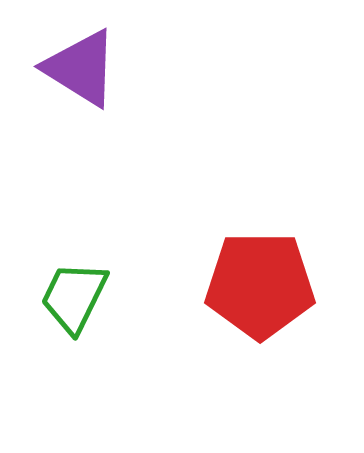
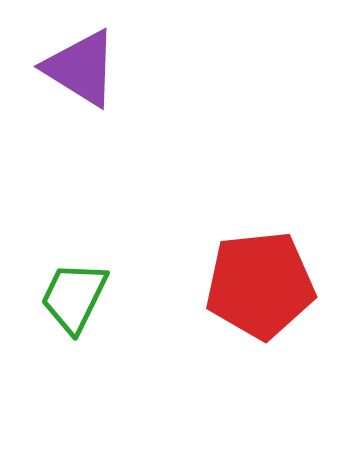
red pentagon: rotated 6 degrees counterclockwise
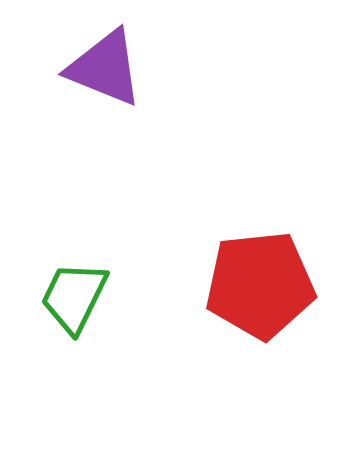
purple triangle: moved 24 px right; rotated 10 degrees counterclockwise
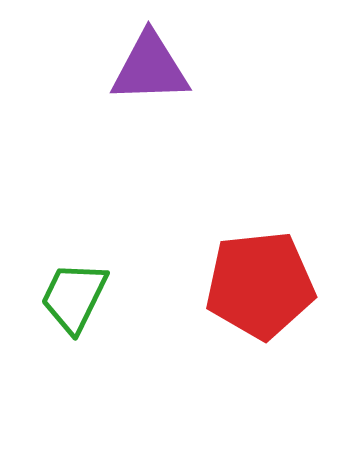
purple triangle: moved 45 px right; rotated 24 degrees counterclockwise
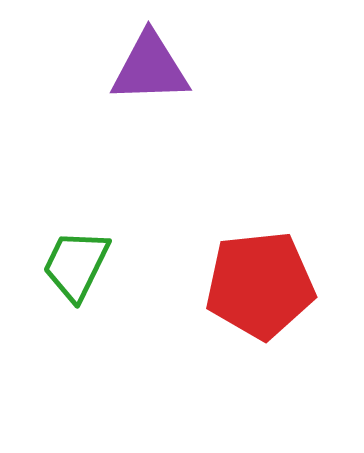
green trapezoid: moved 2 px right, 32 px up
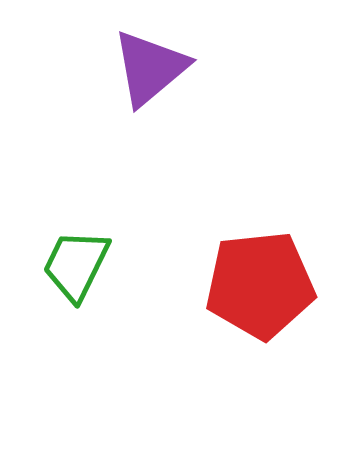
purple triangle: rotated 38 degrees counterclockwise
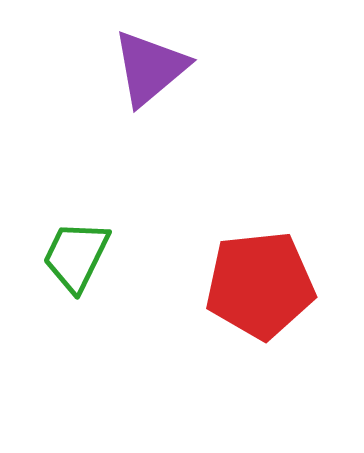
green trapezoid: moved 9 px up
